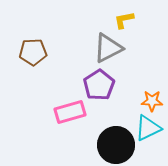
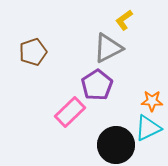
yellow L-shape: rotated 25 degrees counterclockwise
brown pentagon: rotated 16 degrees counterclockwise
purple pentagon: moved 2 px left
pink rectangle: rotated 28 degrees counterclockwise
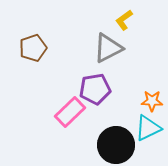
brown pentagon: moved 4 px up
purple pentagon: moved 2 px left, 4 px down; rotated 24 degrees clockwise
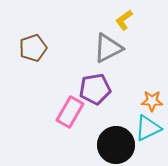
pink rectangle: rotated 16 degrees counterclockwise
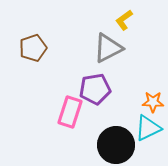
orange star: moved 1 px right, 1 px down
pink rectangle: rotated 12 degrees counterclockwise
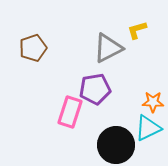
yellow L-shape: moved 13 px right, 10 px down; rotated 20 degrees clockwise
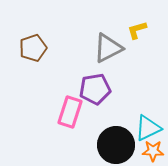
orange star: moved 49 px down
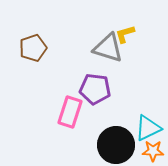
yellow L-shape: moved 12 px left, 4 px down
gray triangle: rotated 44 degrees clockwise
purple pentagon: rotated 16 degrees clockwise
